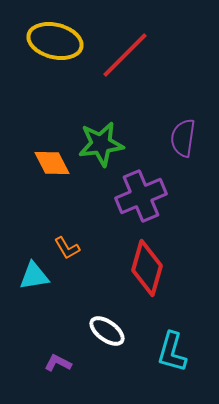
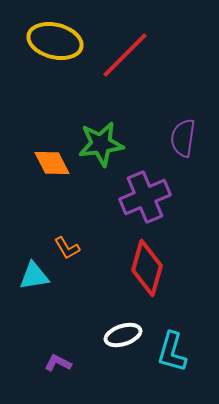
purple cross: moved 4 px right, 1 px down
white ellipse: moved 16 px right, 4 px down; rotated 54 degrees counterclockwise
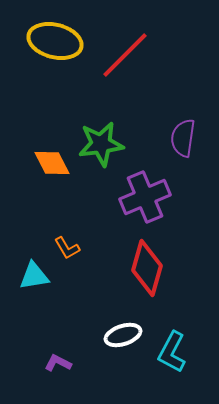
cyan L-shape: rotated 12 degrees clockwise
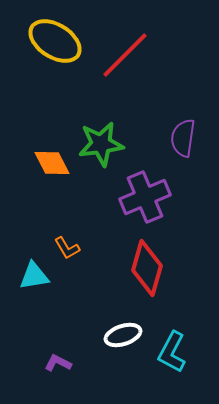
yellow ellipse: rotated 18 degrees clockwise
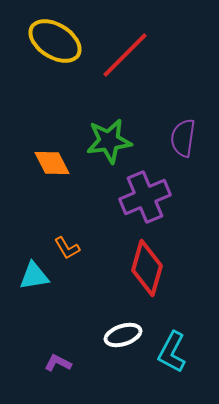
green star: moved 8 px right, 3 px up
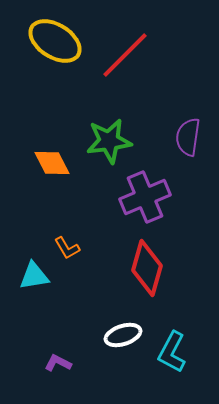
purple semicircle: moved 5 px right, 1 px up
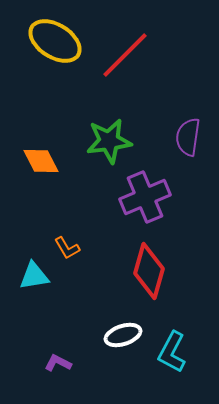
orange diamond: moved 11 px left, 2 px up
red diamond: moved 2 px right, 3 px down
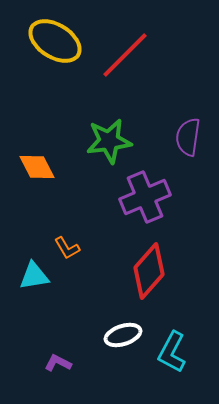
orange diamond: moved 4 px left, 6 px down
red diamond: rotated 26 degrees clockwise
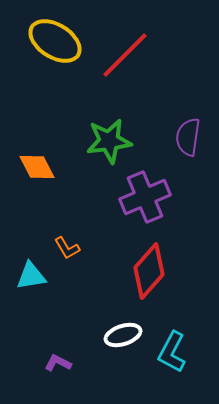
cyan triangle: moved 3 px left
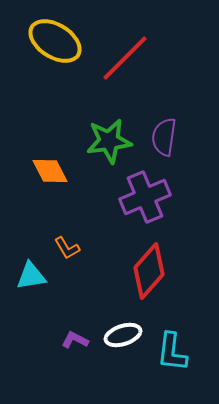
red line: moved 3 px down
purple semicircle: moved 24 px left
orange diamond: moved 13 px right, 4 px down
cyan L-shape: rotated 21 degrees counterclockwise
purple L-shape: moved 17 px right, 23 px up
